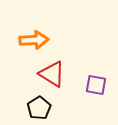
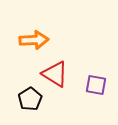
red triangle: moved 3 px right
black pentagon: moved 9 px left, 9 px up
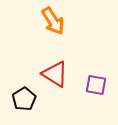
orange arrow: moved 19 px right, 19 px up; rotated 60 degrees clockwise
black pentagon: moved 6 px left
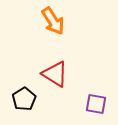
purple square: moved 19 px down
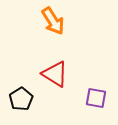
black pentagon: moved 3 px left
purple square: moved 6 px up
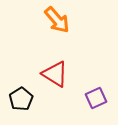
orange arrow: moved 4 px right, 1 px up; rotated 8 degrees counterclockwise
purple square: rotated 35 degrees counterclockwise
